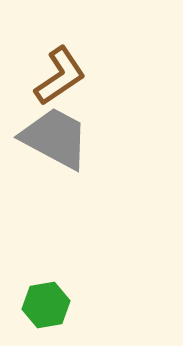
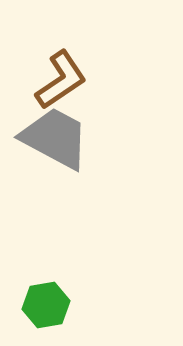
brown L-shape: moved 1 px right, 4 px down
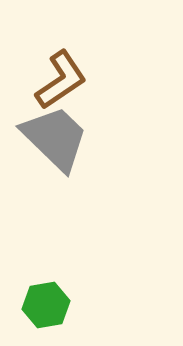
gray trapezoid: rotated 16 degrees clockwise
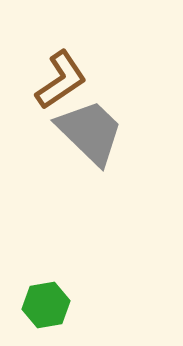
gray trapezoid: moved 35 px right, 6 px up
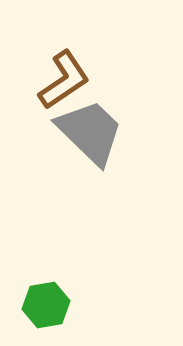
brown L-shape: moved 3 px right
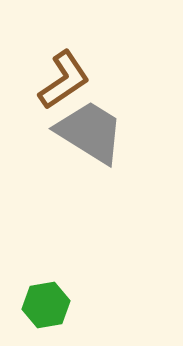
gray trapezoid: rotated 12 degrees counterclockwise
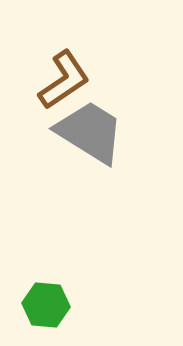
green hexagon: rotated 15 degrees clockwise
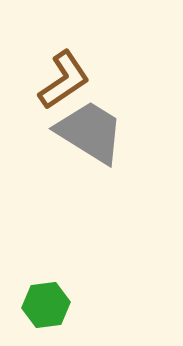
green hexagon: rotated 12 degrees counterclockwise
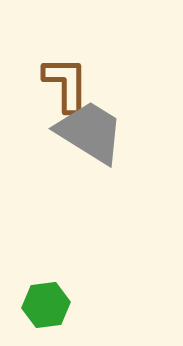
brown L-shape: moved 2 px right, 4 px down; rotated 56 degrees counterclockwise
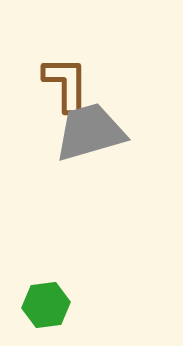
gray trapezoid: rotated 48 degrees counterclockwise
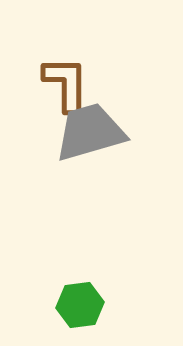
green hexagon: moved 34 px right
